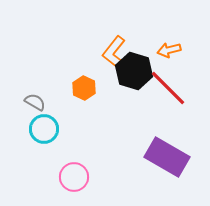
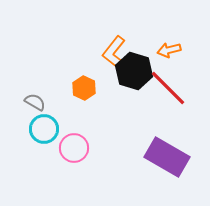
pink circle: moved 29 px up
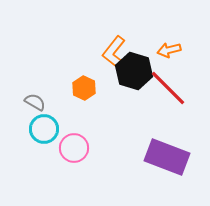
purple rectangle: rotated 9 degrees counterclockwise
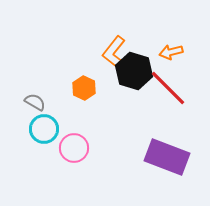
orange arrow: moved 2 px right, 2 px down
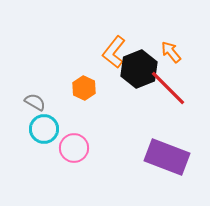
orange arrow: rotated 65 degrees clockwise
black hexagon: moved 5 px right, 2 px up; rotated 21 degrees clockwise
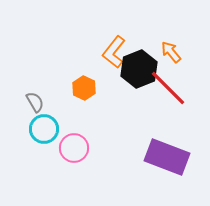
gray semicircle: rotated 30 degrees clockwise
